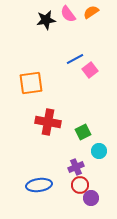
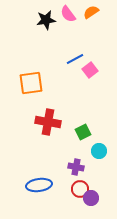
purple cross: rotated 35 degrees clockwise
red circle: moved 4 px down
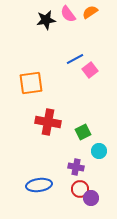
orange semicircle: moved 1 px left
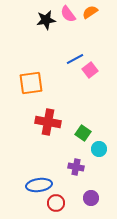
green square: moved 1 px down; rotated 28 degrees counterclockwise
cyan circle: moved 2 px up
red circle: moved 24 px left, 14 px down
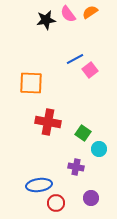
orange square: rotated 10 degrees clockwise
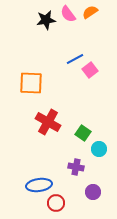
red cross: rotated 20 degrees clockwise
purple circle: moved 2 px right, 6 px up
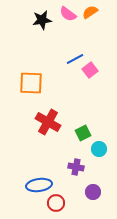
pink semicircle: rotated 18 degrees counterclockwise
black star: moved 4 px left
green square: rotated 28 degrees clockwise
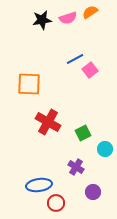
pink semicircle: moved 4 px down; rotated 54 degrees counterclockwise
orange square: moved 2 px left, 1 px down
cyan circle: moved 6 px right
purple cross: rotated 21 degrees clockwise
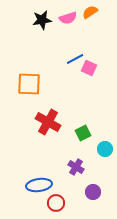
pink square: moved 1 px left, 2 px up; rotated 28 degrees counterclockwise
